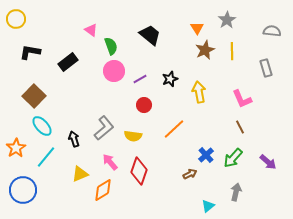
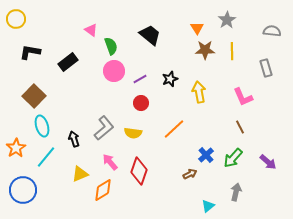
brown star: rotated 24 degrees clockwise
pink L-shape: moved 1 px right, 2 px up
red circle: moved 3 px left, 2 px up
cyan ellipse: rotated 25 degrees clockwise
yellow semicircle: moved 3 px up
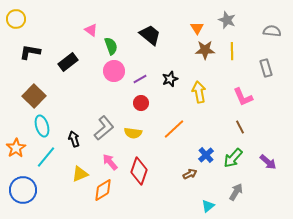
gray star: rotated 18 degrees counterclockwise
gray arrow: rotated 18 degrees clockwise
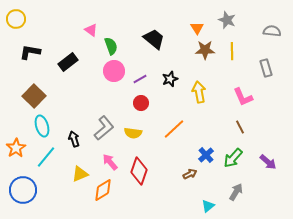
black trapezoid: moved 4 px right, 4 px down
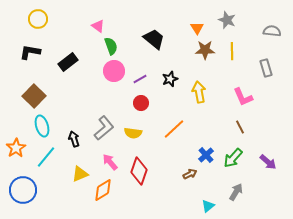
yellow circle: moved 22 px right
pink triangle: moved 7 px right, 4 px up
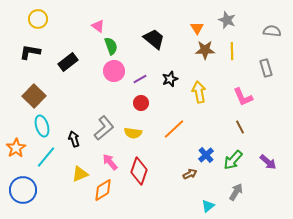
green arrow: moved 2 px down
